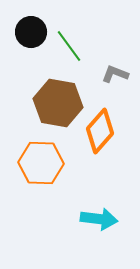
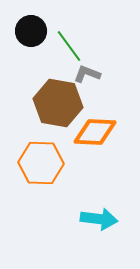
black circle: moved 1 px up
gray L-shape: moved 28 px left
orange diamond: moved 5 px left, 1 px down; rotated 51 degrees clockwise
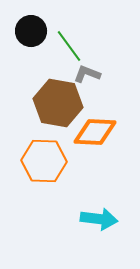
orange hexagon: moved 3 px right, 2 px up
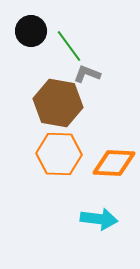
orange diamond: moved 19 px right, 31 px down
orange hexagon: moved 15 px right, 7 px up
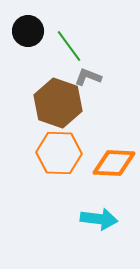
black circle: moved 3 px left
gray L-shape: moved 1 px right, 3 px down
brown hexagon: rotated 9 degrees clockwise
orange hexagon: moved 1 px up
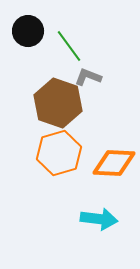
orange hexagon: rotated 18 degrees counterclockwise
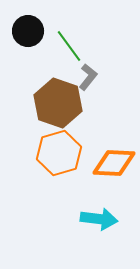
gray L-shape: rotated 108 degrees clockwise
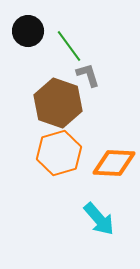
gray L-shape: moved 2 px up; rotated 56 degrees counterclockwise
cyan arrow: rotated 42 degrees clockwise
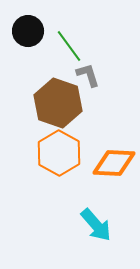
orange hexagon: rotated 15 degrees counterclockwise
cyan arrow: moved 3 px left, 6 px down
